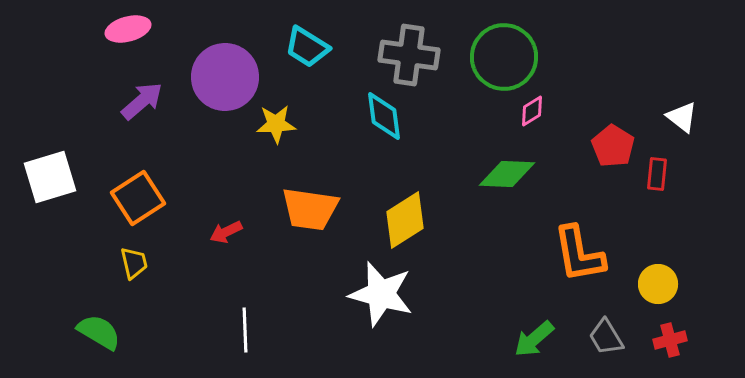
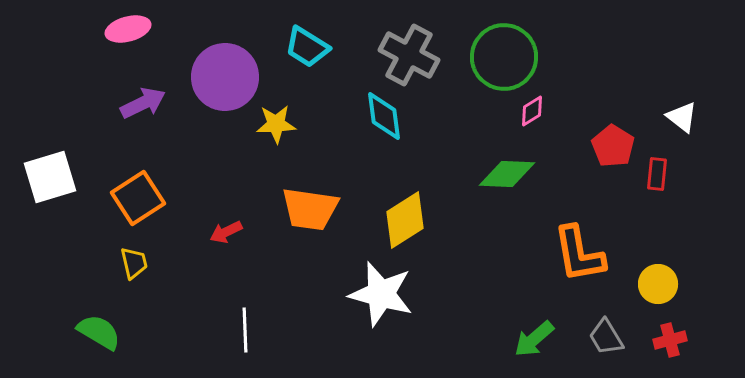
gray cross: rotated 20 degrees clockwise
purple arrow: moved 1 px right, 2 px down; rotated 15 degrees clockwise
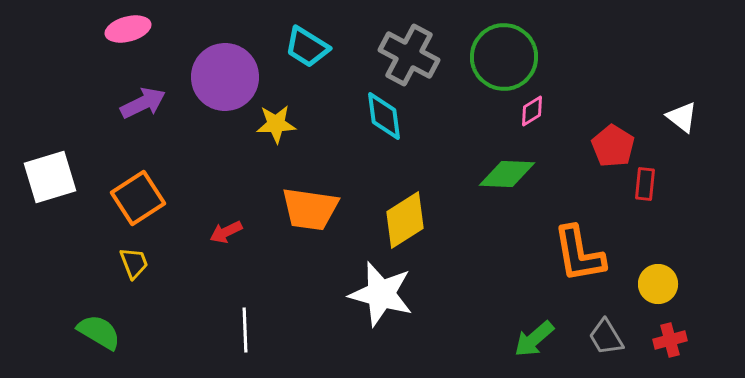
red rectangle: moved 12 px left, 10 px down
yellow trapezoid: rotated 8 degrees counterclockwise
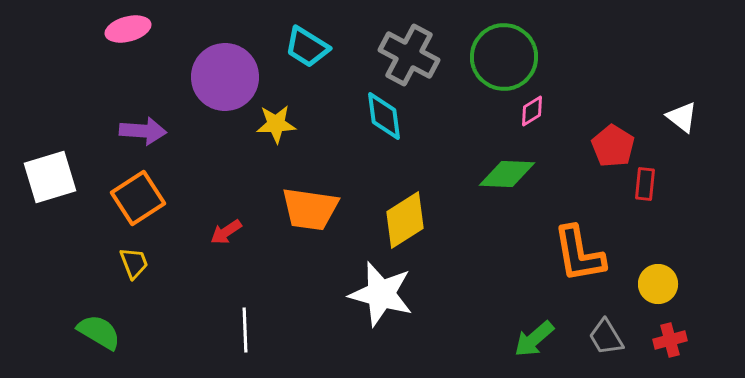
purple arrow: moved 28 px down; rotated 30 degrees clockwise
red arrow: rotated 8 degrees counterclockwise
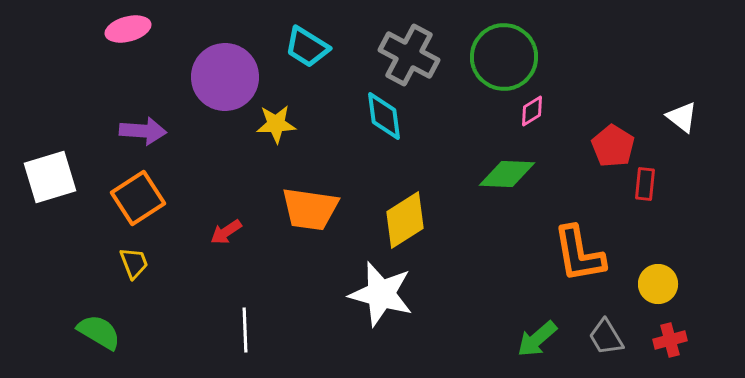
green arrow: moved 3 px right
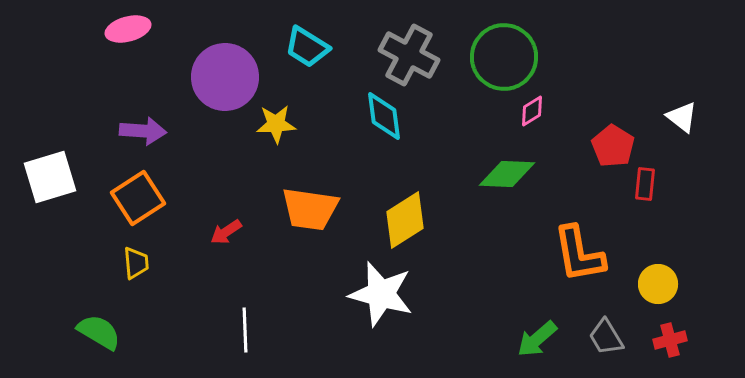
yellow trapezoid: moved 2 px right; rotated 16 degrees clockwise
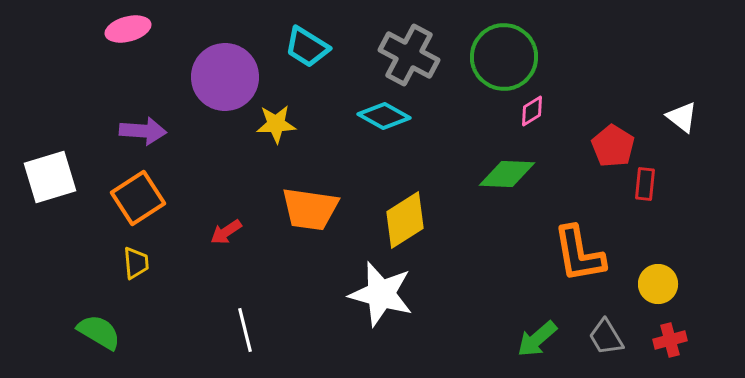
cyan diamond: rotated 54 degrees counterclockwise
white line: rotated 12 degrees counterclockwise
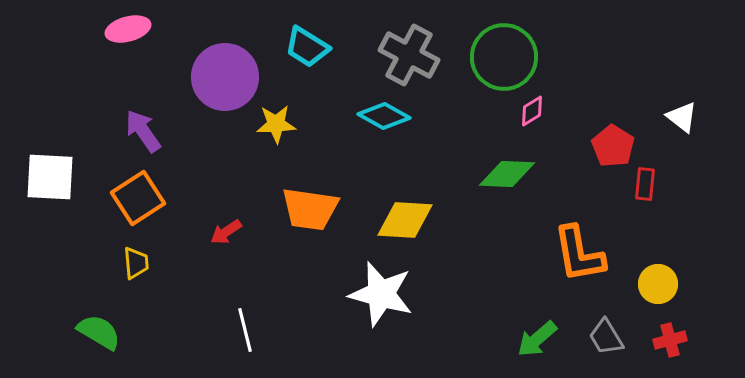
purple arrow: rotated 129 degrees counterclockwise
white square: rotated 20 degrees clockwise
yellow diamond: rotated 36 degrees clockwise
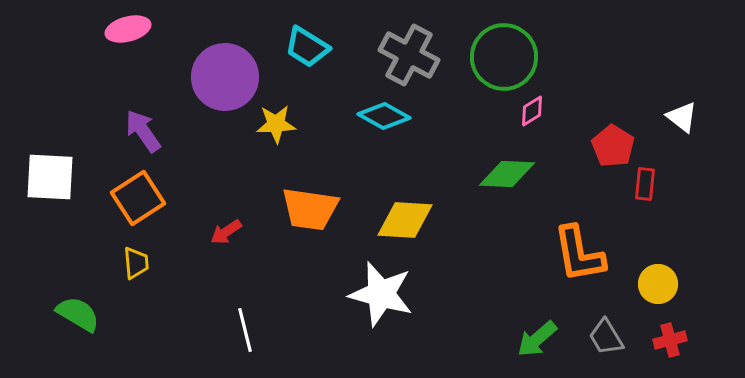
green semicircle: moved 21 px left, 18 px up
